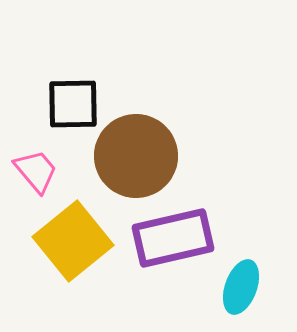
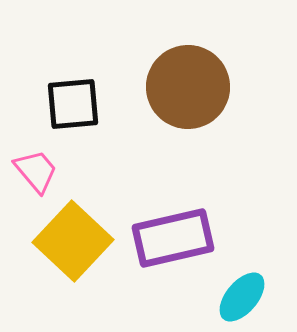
black square: rotated 4 degrees counterclockwise
brown circle: moved 52 px right, 69 px up
yellow square: rotated 8 degrees counterclockwise
cyan ellipse: moved 1 px right, 10 px down; rotated 20 degrees clockwise
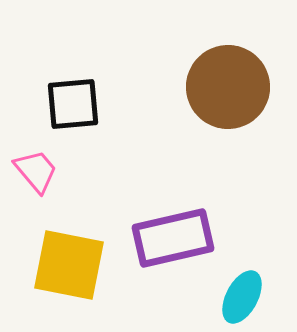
brown circle: moved 40 px right
yellow square: moved 4 px left, 24 px down; rotated 32 degrees counterclockwise
cyan ellipse: rotated 12 degrees counterclockwise
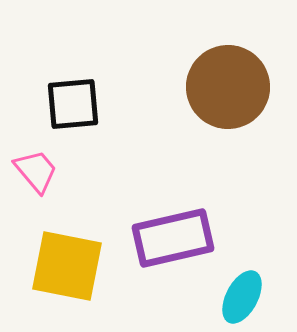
yellow square: moved 2 px left, 1 px down
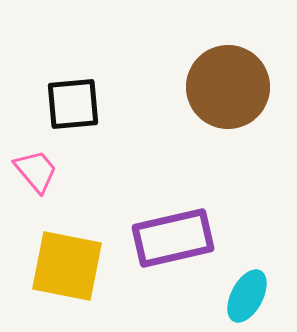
cyan ellipse: moved 5 px right, 1 px up
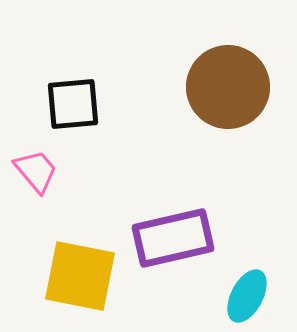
yellow square: moved 13 px right, 10 px down
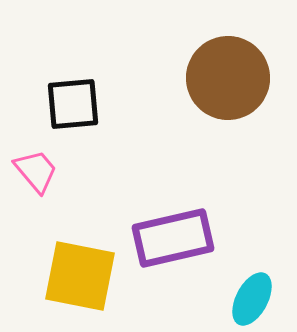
brown circle: moved 9 px up
cyan ellipse: moved 5 px right, 3 px down
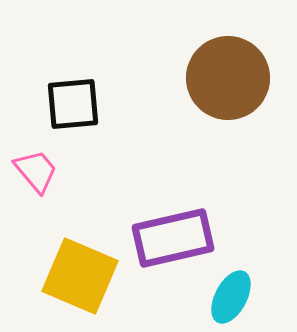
yellow square: rotated 12 degrees clockwise
cyan ellipse: moved 21 px left, 2 px up
